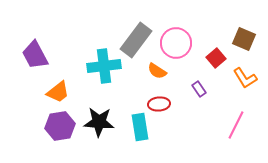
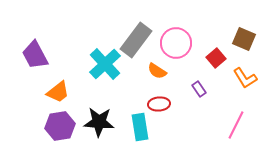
cyan cross: moved 1 px right, 2 px up; rotated 36 degrees counterclockwise
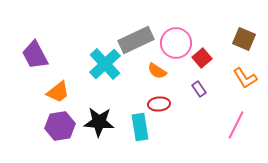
gray rectangle: rotated 28 degrees clockwise
red square: moved 14 px left
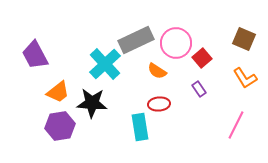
black star: moved 7 px left, 19 px up
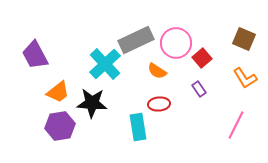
cyan rectangle: moved 2 px left
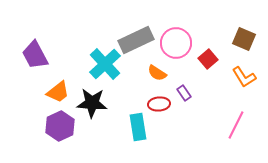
red square: moved 6 px right, 1 px down
orange semicircle: moved 2 px down
orange L-shape: moved 1 px left, 1 px up
purple rectangle: moved 15 px left, 4 px down
purple hexagon: rotated 16 degrees counterclockwise
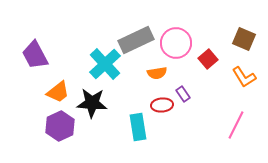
orange semicircle: rotated 42 degrees counterclockwise
purple rectangle: moved 1 px left, 1 px down
red ellipse: moved 3 px right, 1 px down
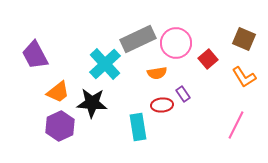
gray rectangle: moved 2 px right, 1 px up
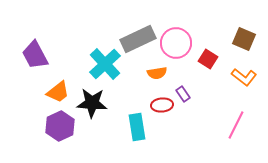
red square: rotated 18 degrees counterclockwise
orange L-shape: rotated 20 degrees counterclockwise
cyan rectangle: moved 1 px left
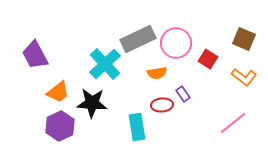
pink line: moved 3 px left, 2 px up; rotated 24 degrees clockwise
